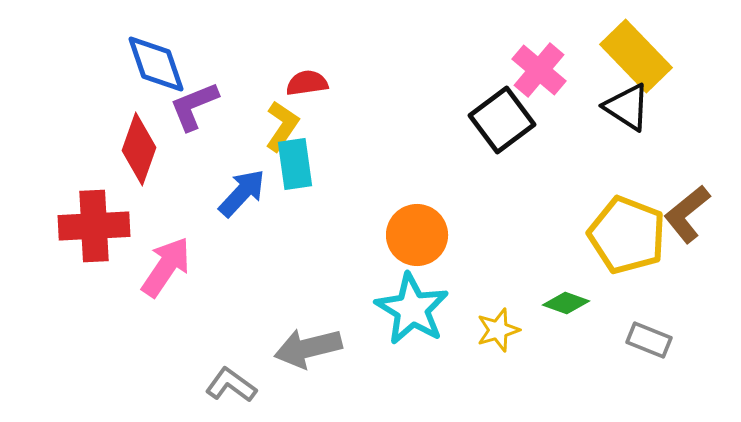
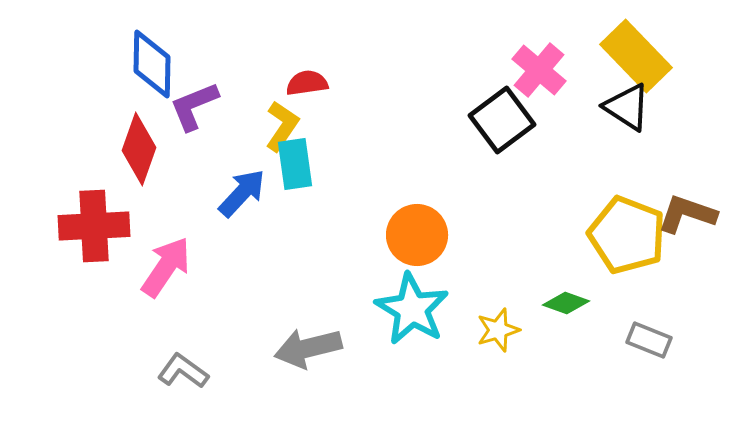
blue diamond: moved 4 px left; rotated 20 degrees clockwise
brown L-shape: rotated 58 degrees clockwise
gray L-shape: moved 48 px left, 14 px up
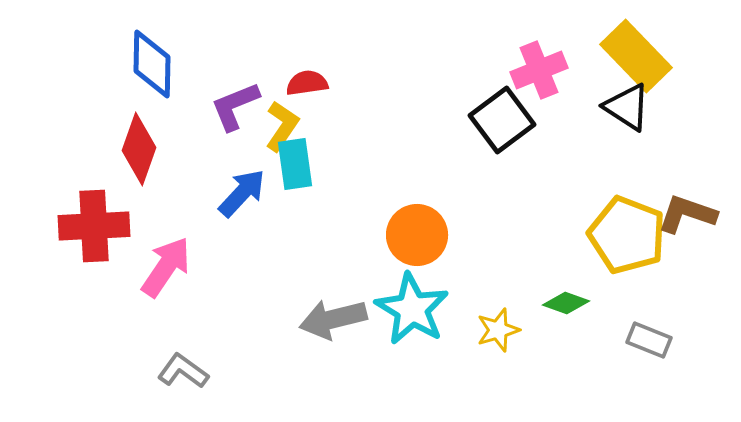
pink cross: rotated 28 degrees clockwise
purple L-shape: moved 41 px right
gray arrow: moved 25 px right, 29 px up
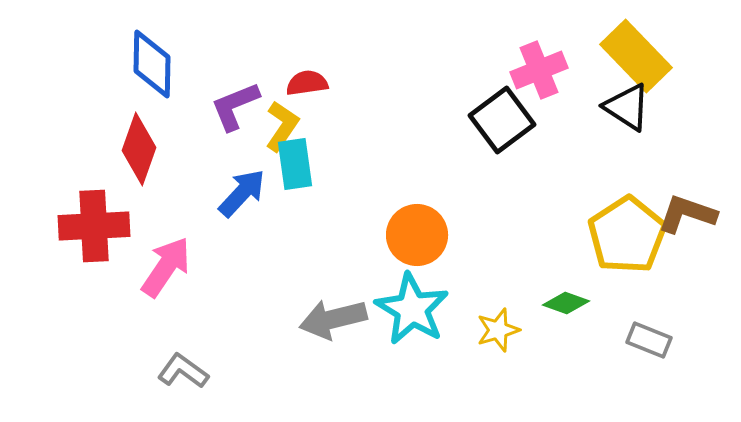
yellow pentagon: rotated 18 degrees clockwise
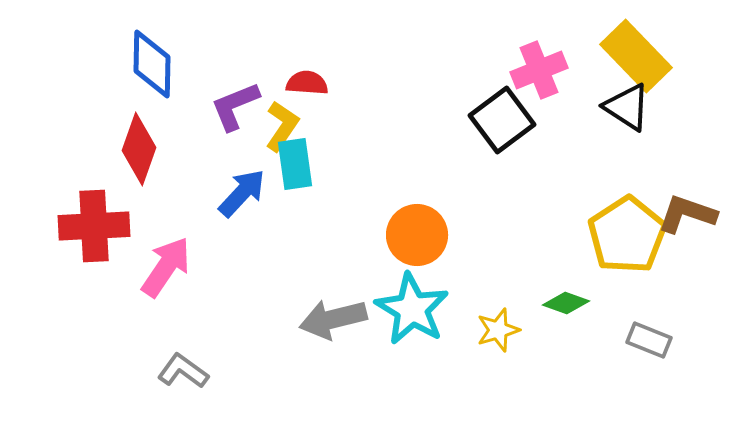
red semicircle: rotated 12 degrees clockwise
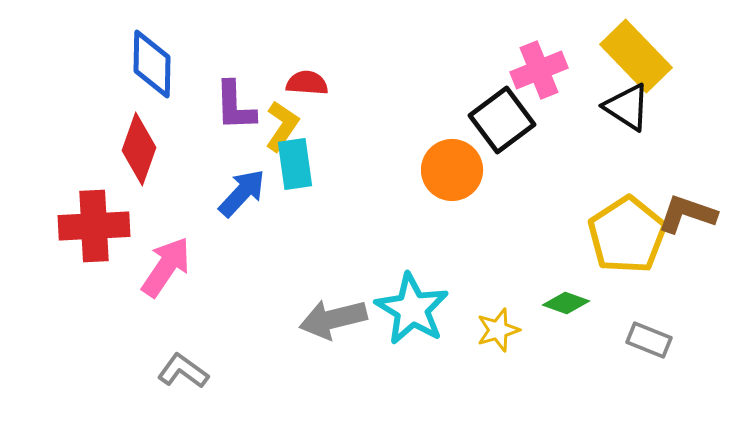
purple L-shape: rotated 70 degrees counterclockwise
orange circle: moved 35 px right, 65 px up
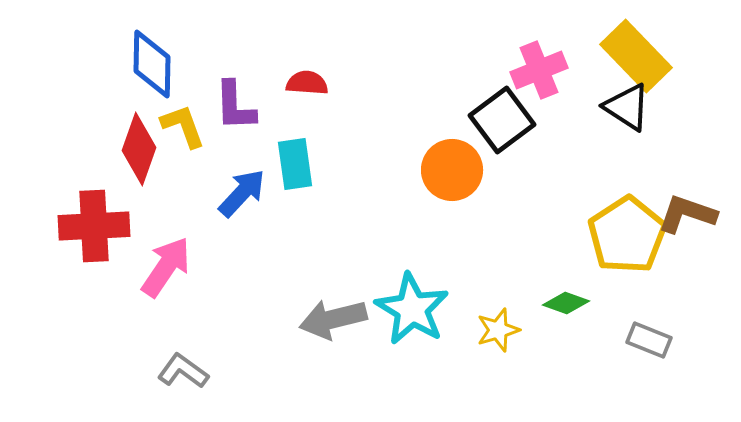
yellow L-shape: moved 99 px left; rotated 54 degrees counterclockwise
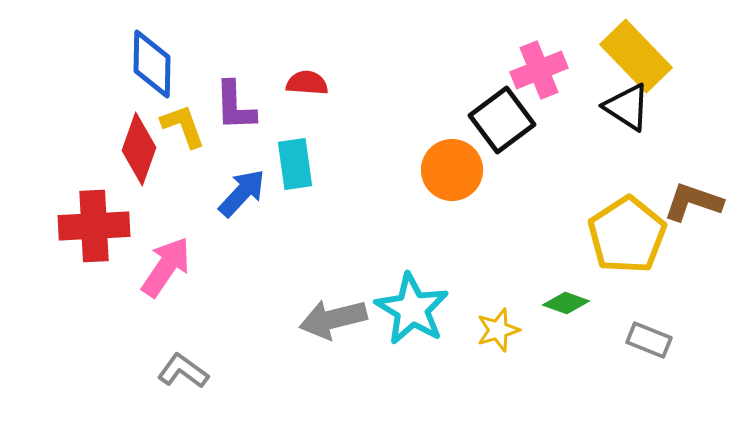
brown L-shape: moved 6 px right, 12 px up
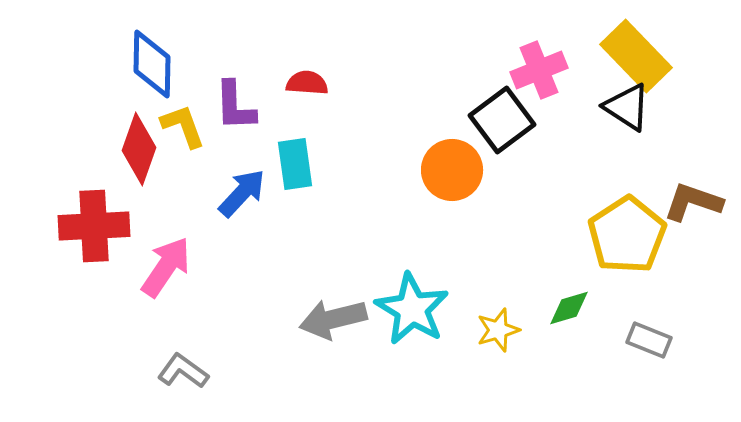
green diamond: moved 3 px right, 5 px down; rotated 36 degrees counterclockwise
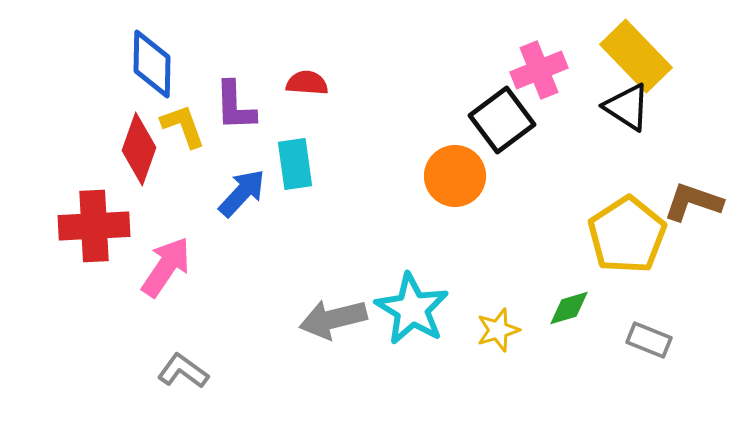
orange circle: moved 3 px right, 6 px down
